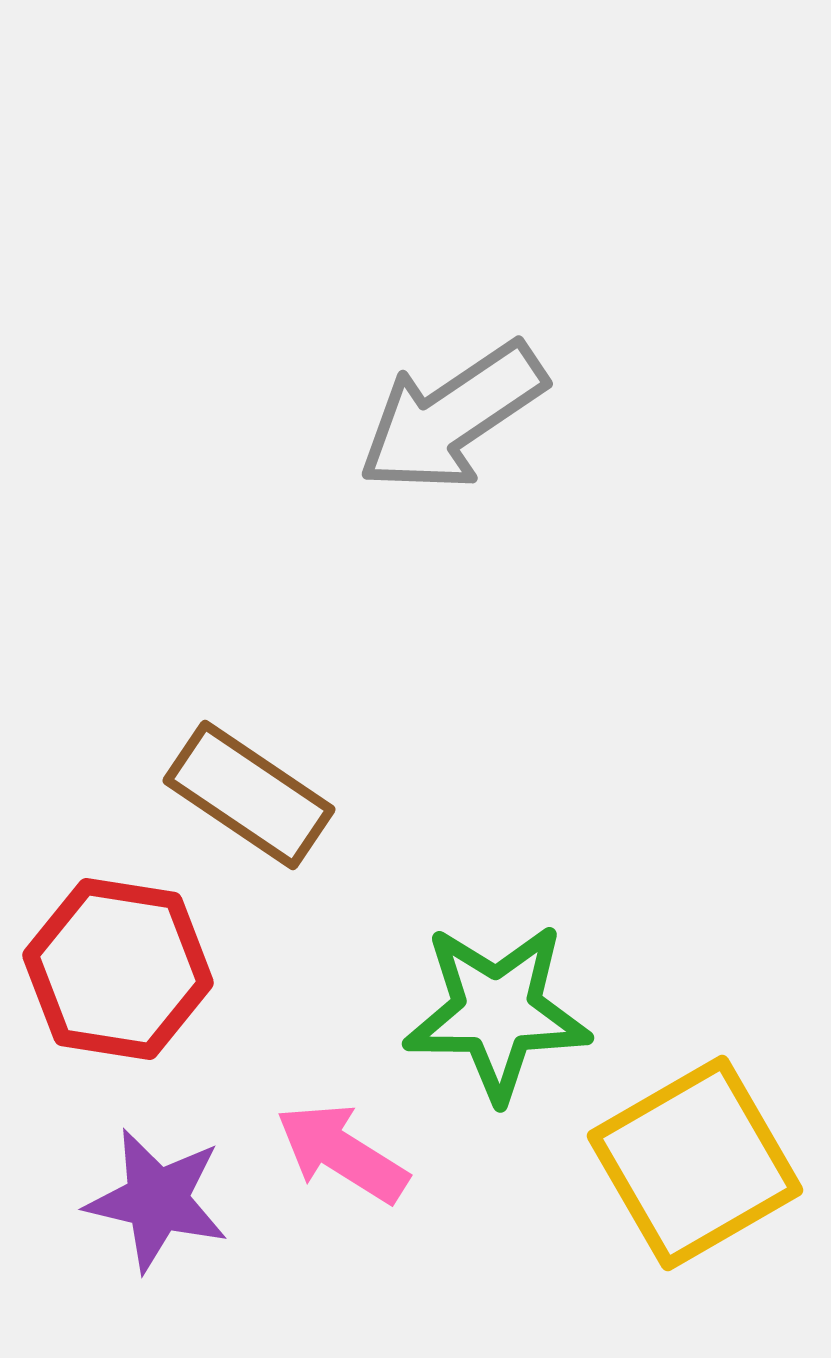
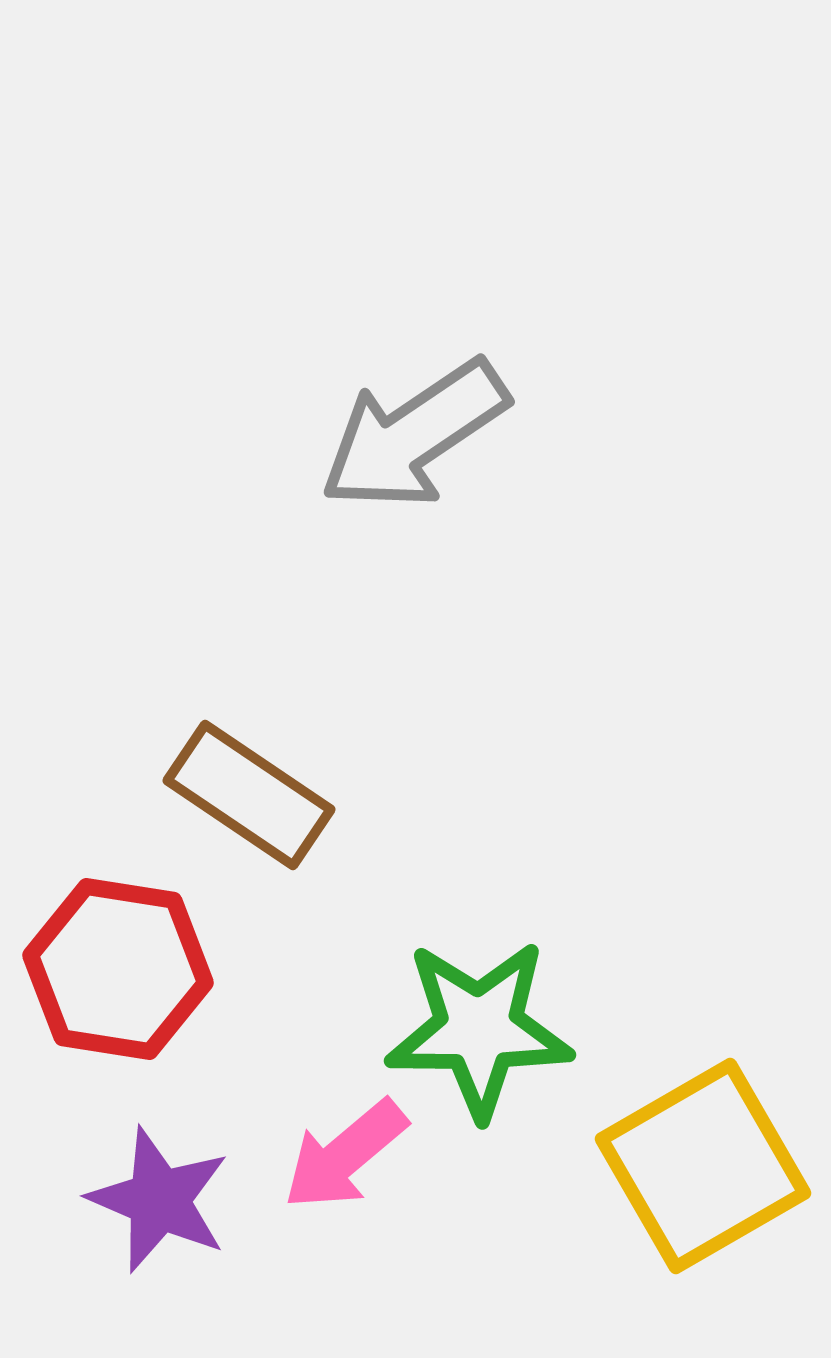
gray arrow: moved 38 px left, 18 px down
green star: moved 18 px left, 17 px down
pink arrow: moved 3 px right, 2 px down; rotated 72 degrees counterclockwise
yellow square: moved 8 px right, 3 px down
purple star: moved 2 px right; rotated 10 degrees clockwise
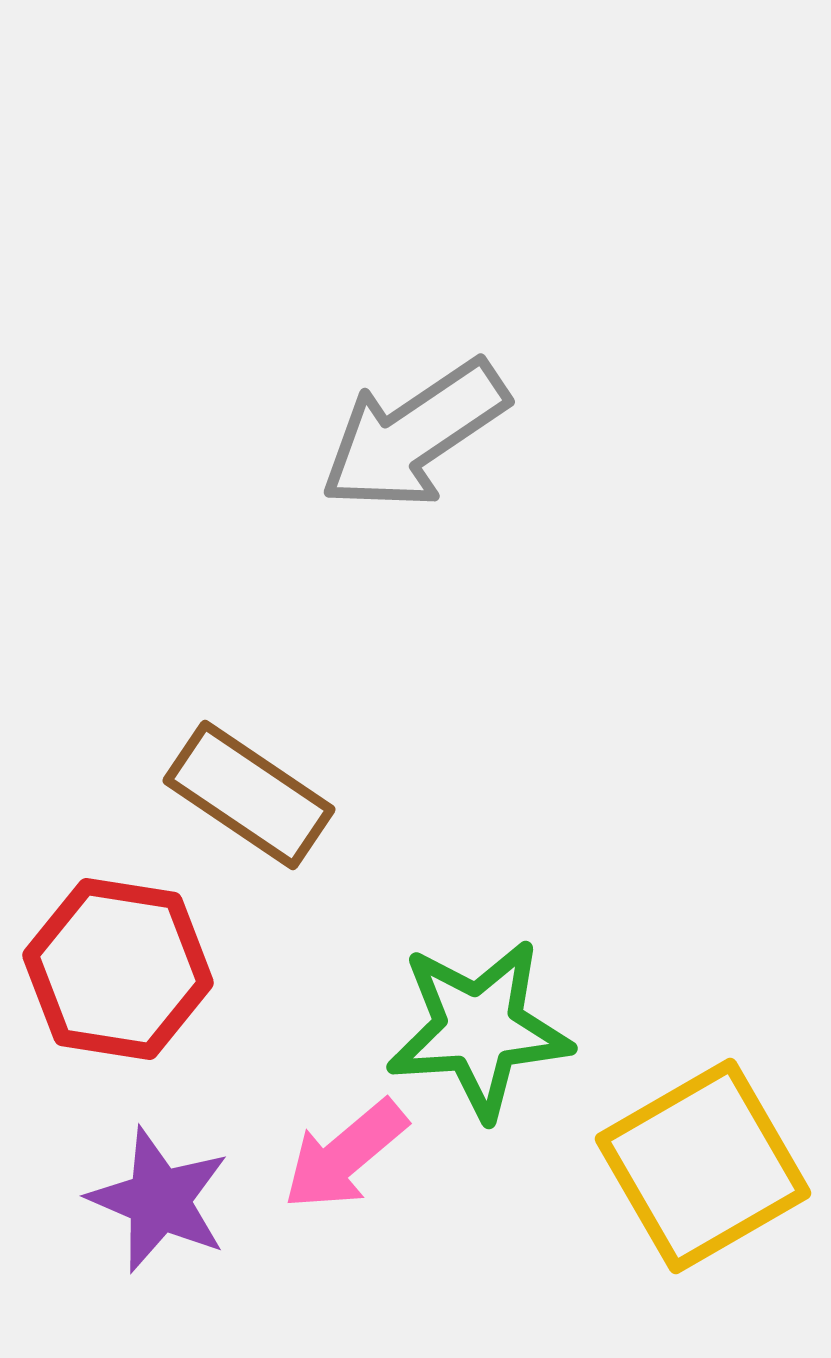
green star: rotated 4 degrees counterclockwise
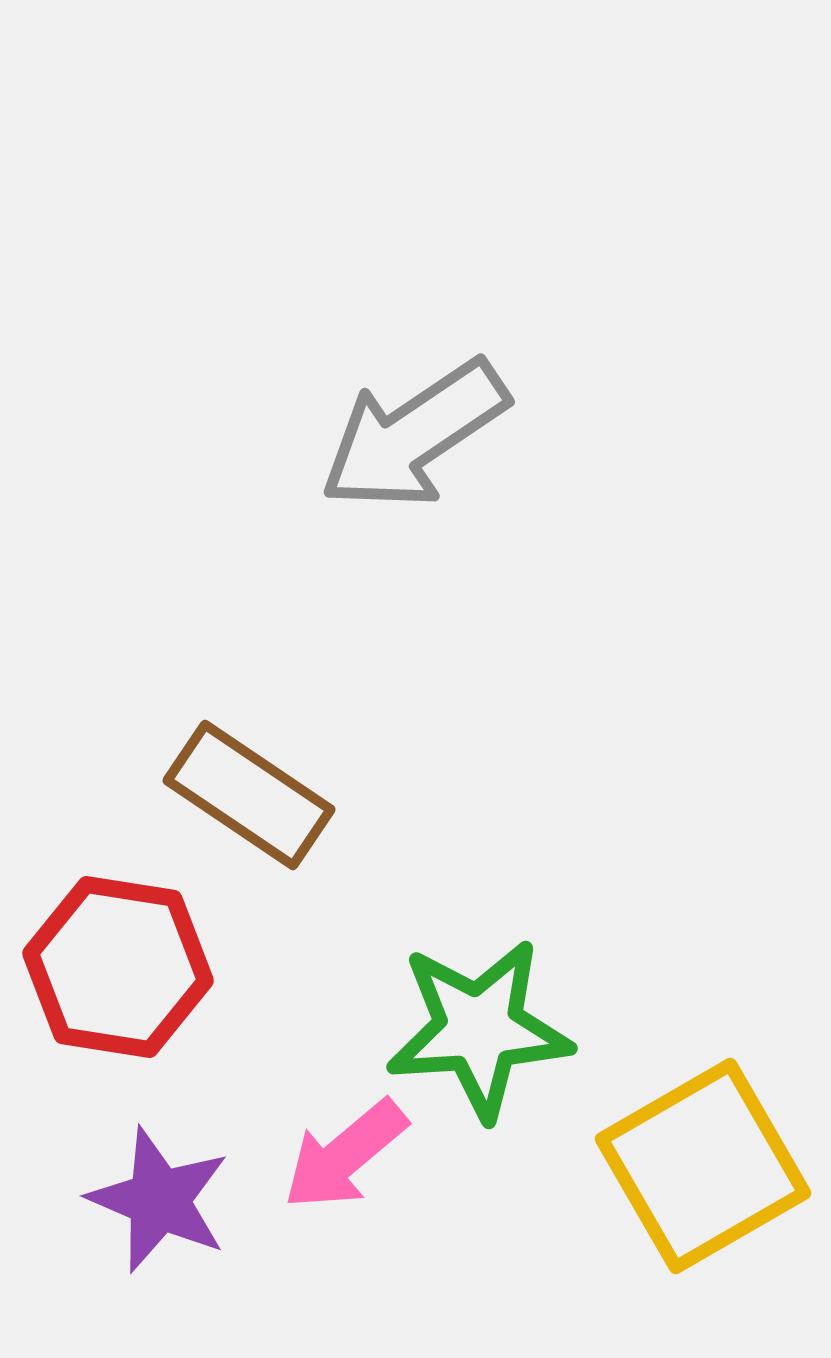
red hexagon: moved 2 px up
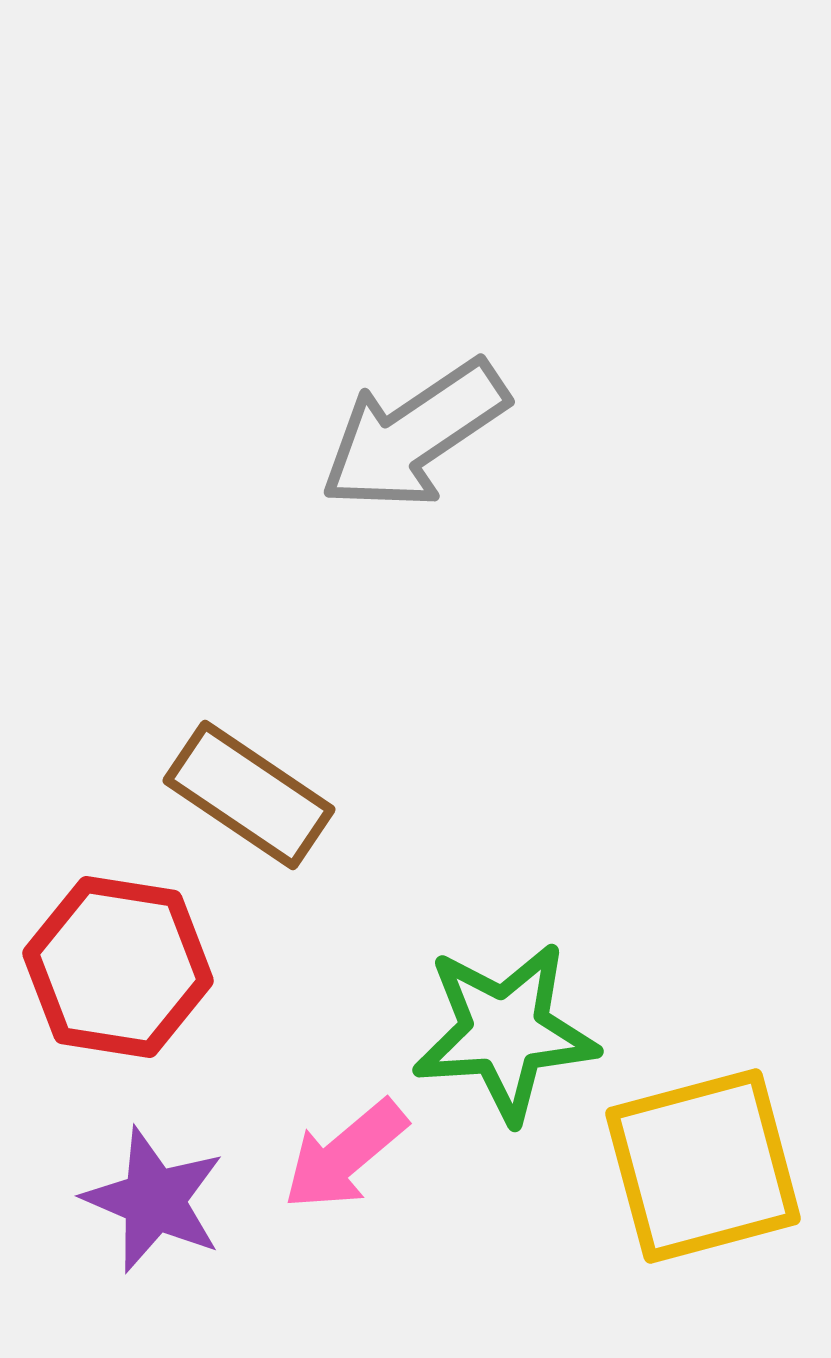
green star: moved 26 px right, 3 px down
yellow square: rotated 15 degrees clockwise
purple star: moved 5 px left
